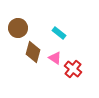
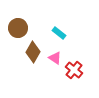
brown diamond: rotated 15 degrees clockwise
red cross: moved 1 px right, 1 px down
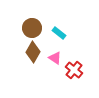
brown circle: moved 14 px right
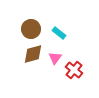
brown circle: moved 1 px left, 1 px down
brown diamond: moved 2 px down; rotated 45 degrees clockwise
pink triangle: rotated 32 degrees clockwise
